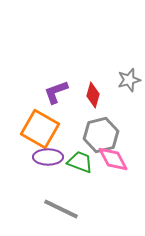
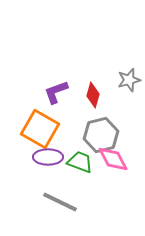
gray line: moved 1 px left, 7 px up
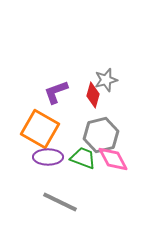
gray star: moved 23 px left
green trapezoid: moved 3 px right, 4 px up
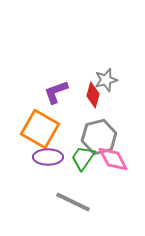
gray hexagon: moved 2 px left, 2 px down
green trapezoid: rotated 76 degrees counterclockwise
gray line: moved 13 px right
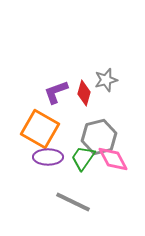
red diamond: moved 9 px left, 2 px up
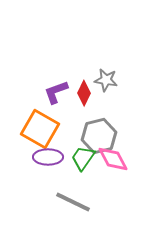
gray star: rotated 25 degrees clockwise
red diamond: rotated 10 degrees clockwise
gray hexagon: moved 1 px up
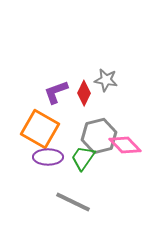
pink diamond: moved 12 px right, 14 px up; rotated 16 degrees counterclockwise
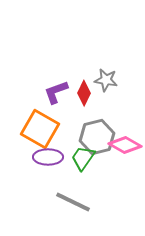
gray hexagon: moved 2 px left, 1 px down
pink diamond: rotated 16 degrees counterclockwise
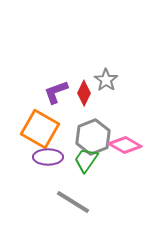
gray star: rotated 25 degrees clockwise
gray hexagon: moved 4 px left; rotated 8 degrees counterclockwise
green trapezoid: moved 3 px right, 2 px down
gray line: rotated 6 degrees clockwise
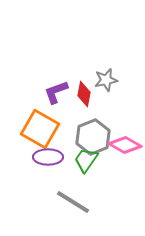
gray star: rotated 25 degrees clockwise
red diamond: moved 1 px down; rotated 15 degrees counterclockwise
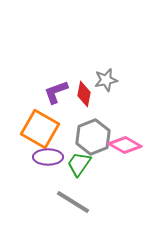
green trapezoid: moved 7 px left, 4 px down
